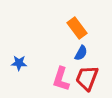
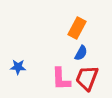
orange rectangle: rotated 65 degrees clockwise
blue star: moved 1 px left, 4 px down
pink L-shape: rotated 20 degrees counterclockwise
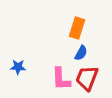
orange rectangle: rotated 10 degrees counterclockwise
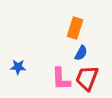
orange rectangle: moved 2 px left
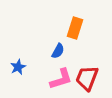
blue semicircle: moved 23 px left, 2 px up
blue star: rotated 28 degrees counterclockwise
pink L-shape: rotated 105 degrees counterclockwise
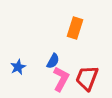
blue semicircle: moved 5 px left, 10 px down
pink L-shape: rotated 45 degrees counterclockwise
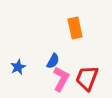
orange rectangle: rotated 30 degrees counterclockwise
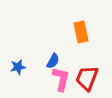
orange rectangle: moved 6 px right, 4 px down
blue star: rotated 14 degrees clockwise
pink L-shape: rotated 15 degrees counterclockwise
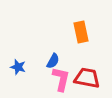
blue star: rotated 28 degrees clockwise
red trapezoid: rotated 80 degrees clockwise
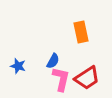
blue star: moved 1 px up
red trapezoid: rotated 136 degrees clockwise
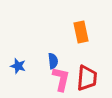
blue semicircle: rotated 35 degrees counterclockwise
red trapezoid: rotated 52 degrees counterclockwise
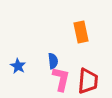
blue star: rotated 14 degrees clockwise
red trapezoid: moved 1 px right, 3 px down
